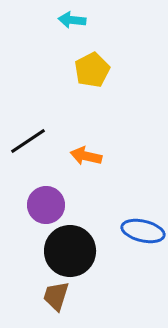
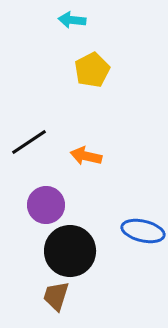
black line: moved 1 px right, 1 px down
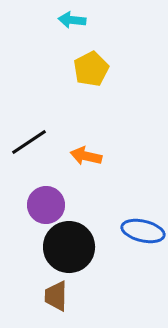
yellow pentagon: moved 1 px left, 1 px up
black circle: moved 1 px left, 4 px up
brown trapezoid: rotated 16 degrees counterclockwise
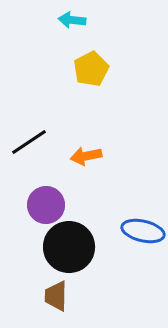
orange arrow: rotated 24 degrees counterclockwise
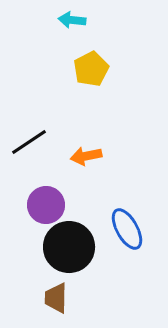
blue ellipse: moved 16 px left, 2 px up; rotated 48 degrees clockwise
brown trapezoid: moved 2 px down
